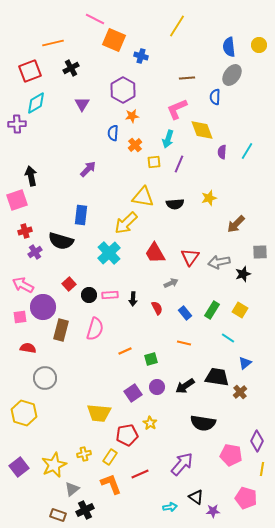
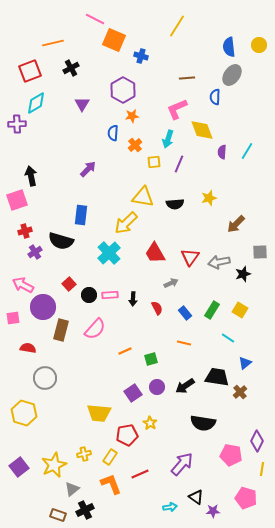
pink square at (20, 317): moved 7 px left, 1 px down
pink semicircle at (95, 329): rotated 25 degrees clockwise
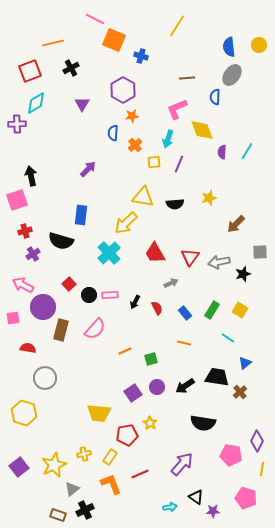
purple cross at (35, 252): moved 2 px left, 2 px down
black arrow at (133, 299): moved 2 px right, 3 px down; rotated 24 degrees clockwise
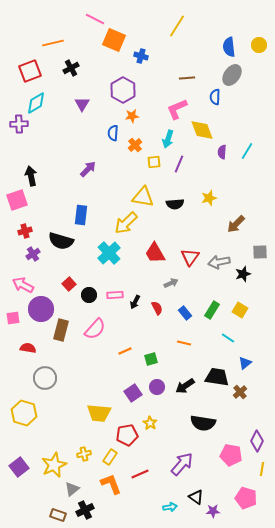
purple cross at (17, 124): moved 2 px right
pink rectangle at (110, 295): moved 5 px right
purple circle at (43, 307): moved 2 px left, 2 px down
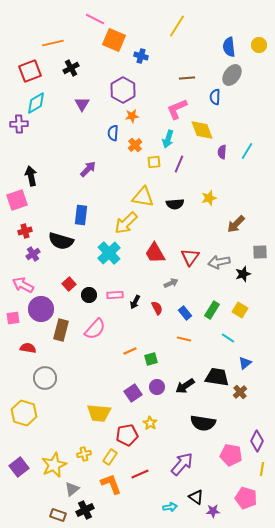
orange line at (184, 343): moved 4 px up
orange line at (125, 351): moved 5 px right
